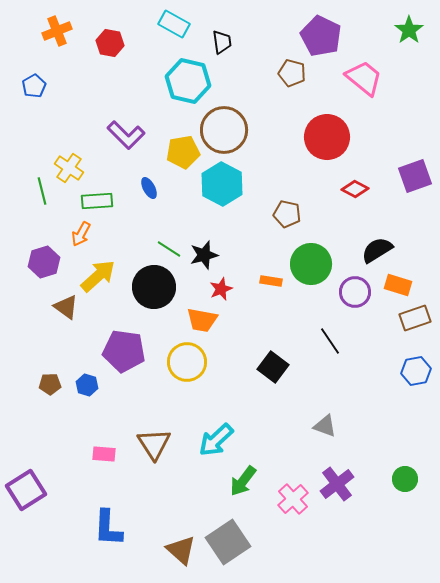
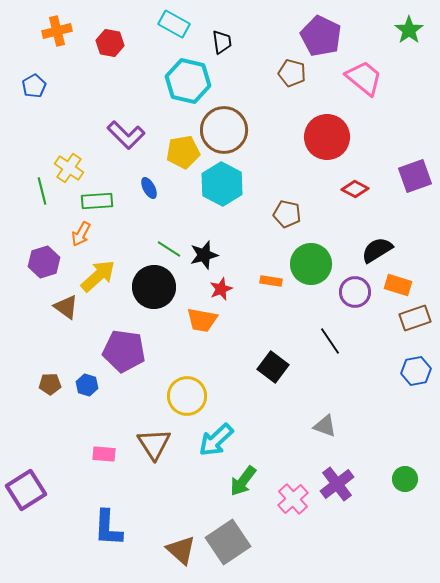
orange cross at (57, 31): rotated 8 degrees clockwise
yellow circle at (187, 362): moved 34 px down
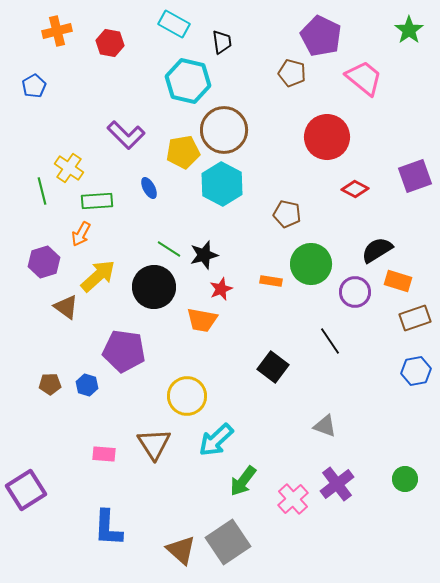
orange rectangle at (398, 285): moved 4 px up
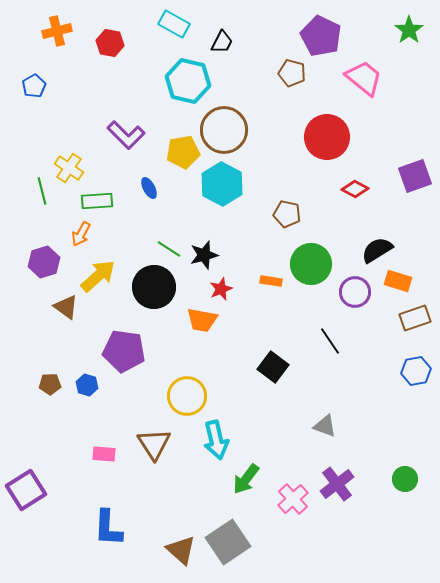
black trapezoid at (222, 42): rotated 35 degrees clockwise
cyan arrow at (216, 440): rotated 60 degrees counterclockwise
green arrow at (243, 481): moved 3 px right, 2 px up
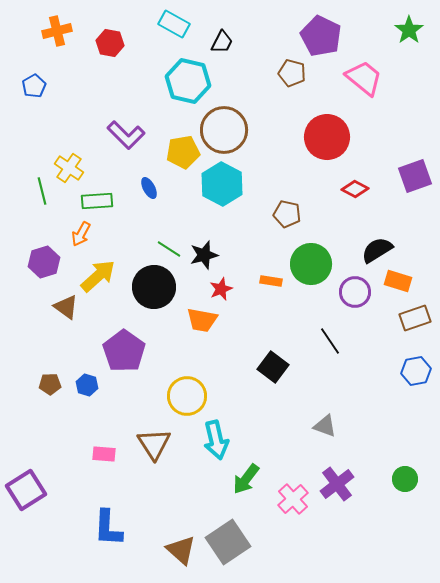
purple pentagon at (124, 351): rotated 27 degrees clockwise
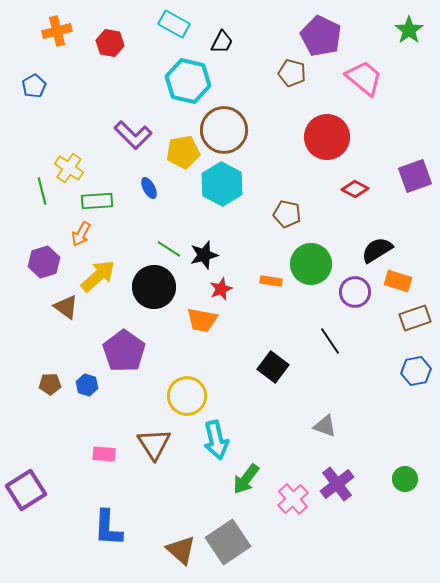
purple L-shape at (126, 135): moved 7 px right
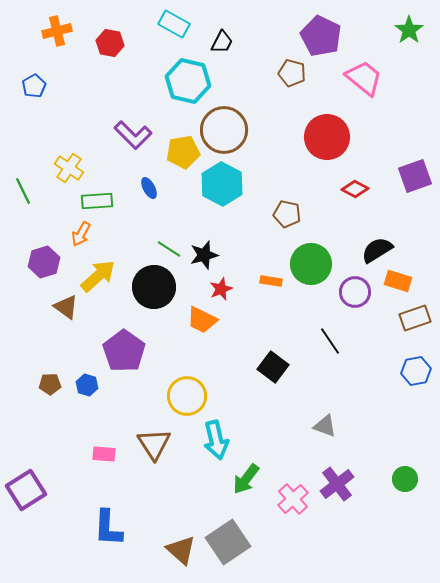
green line at (42, 191): moved 19 px left; rotated 12 degrees counterclockwise
orange trapezoid at (202, 320): rotated 16 degrees clockwise
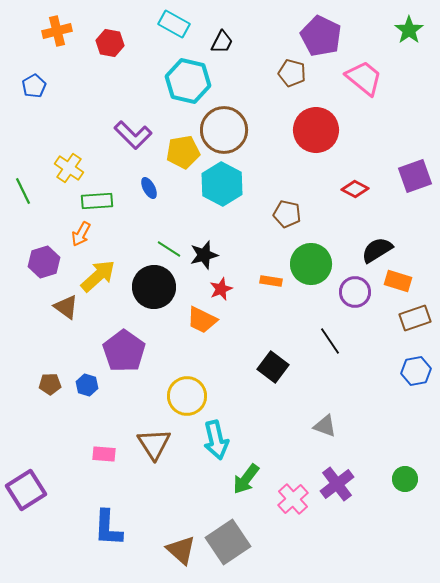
red circle at (327, 137): moved 11 px left, 7 px up
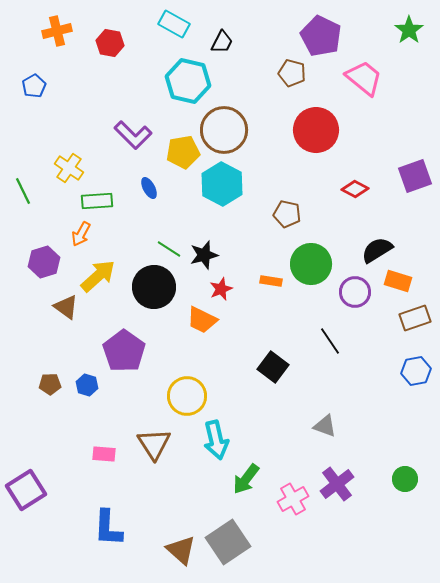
pink cross at (293, 499): rotated 12 degrees clockwise
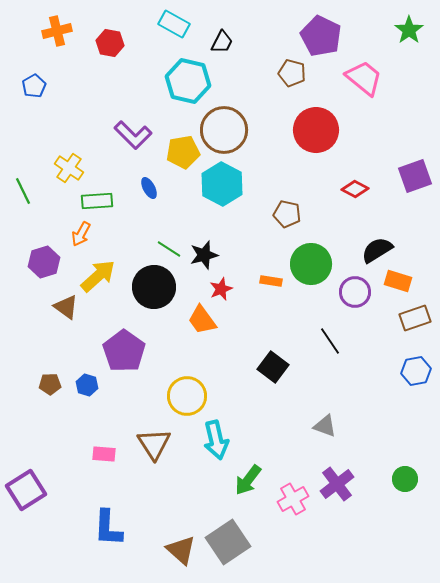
orange trapezoid at (202, 320): rotated 28 degrees clockwise
green arrow at (246, 479): moved 2 px right, 1 px down
